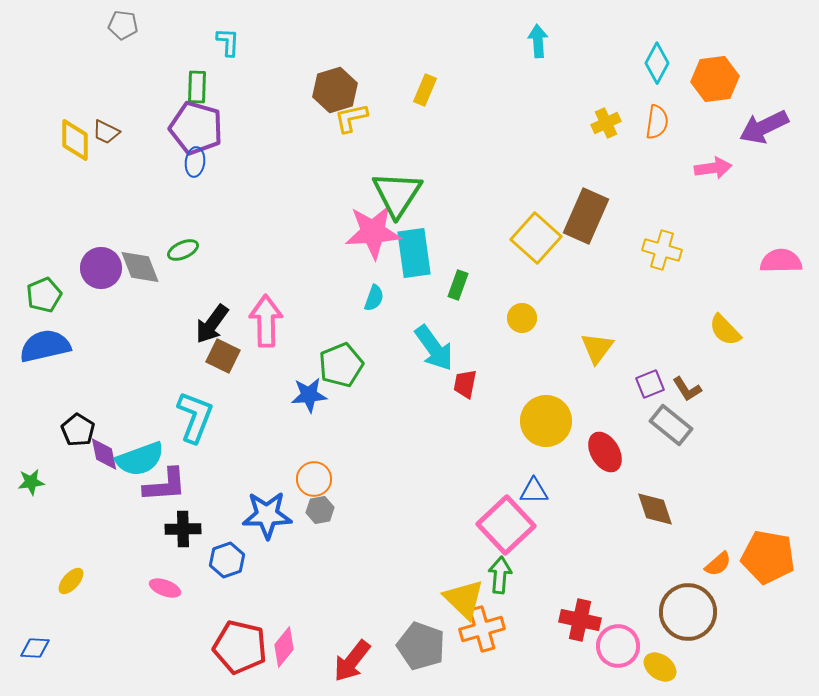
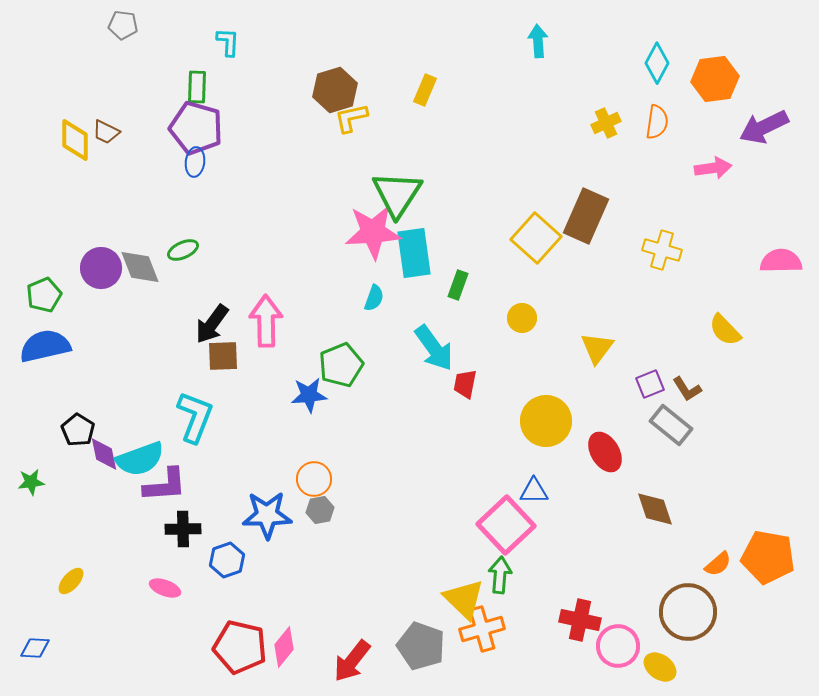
brown square at (223, 356): rotated 28 degrees counterclockwise
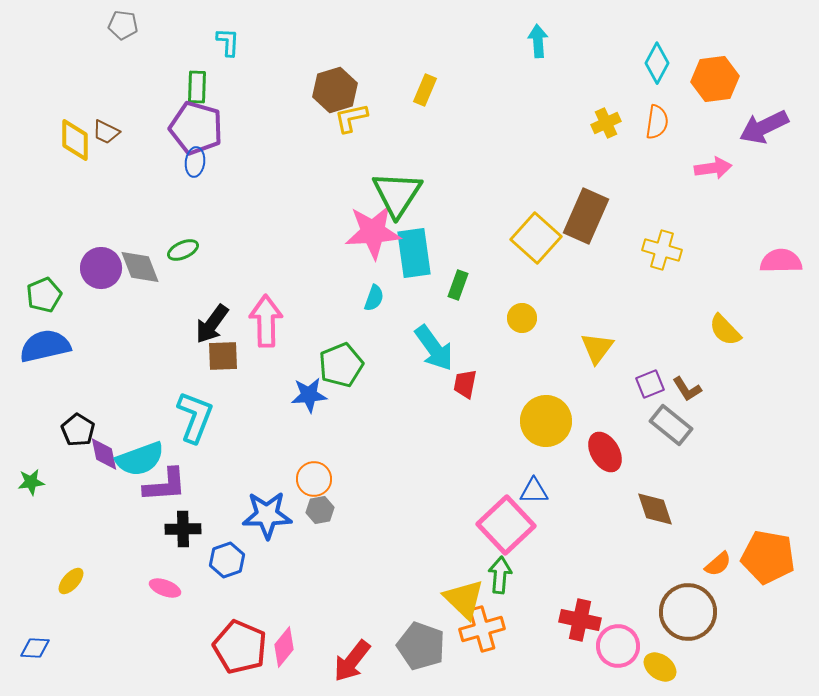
red pentagon at (240, 647): rotated 10 degrees clockwise
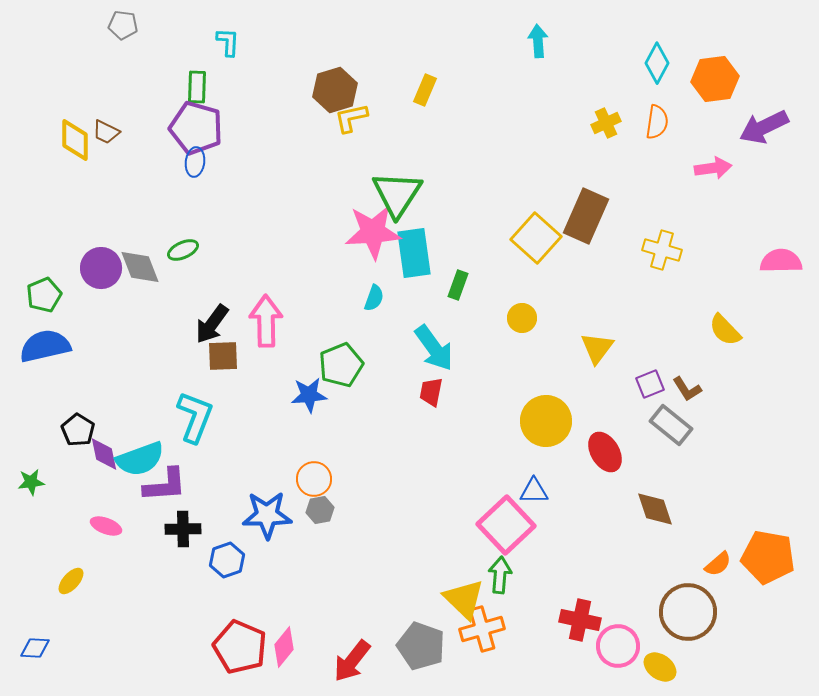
red trapezoid at (465, 384): moved 34 px left, 8 px down
pink ellipse at (165, 588): moved 59 px left, 62 px up
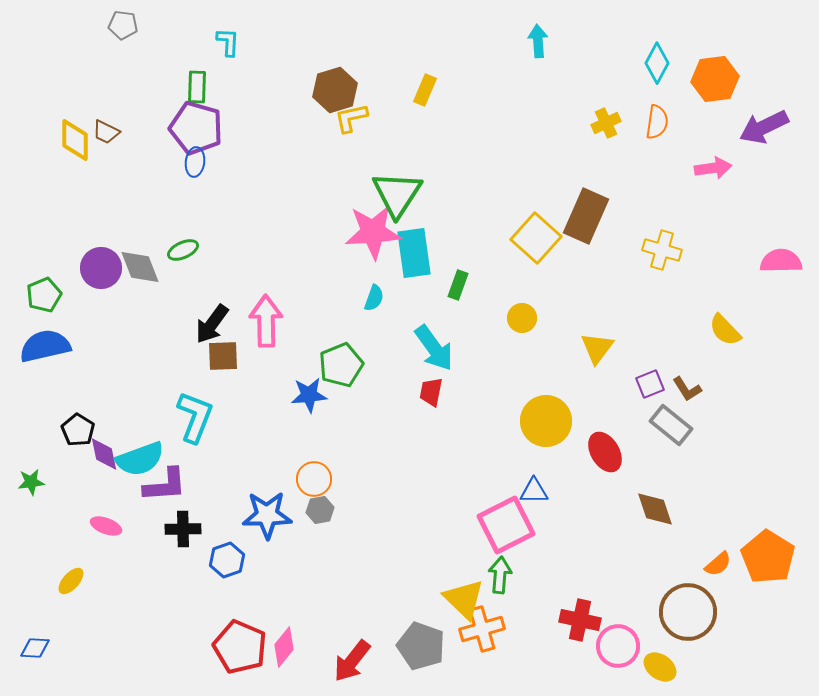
pink square at (506, 525): rotated 16 degrees clockwise
orange pentagon at (768, 557): rotated 22 degrees clockwise
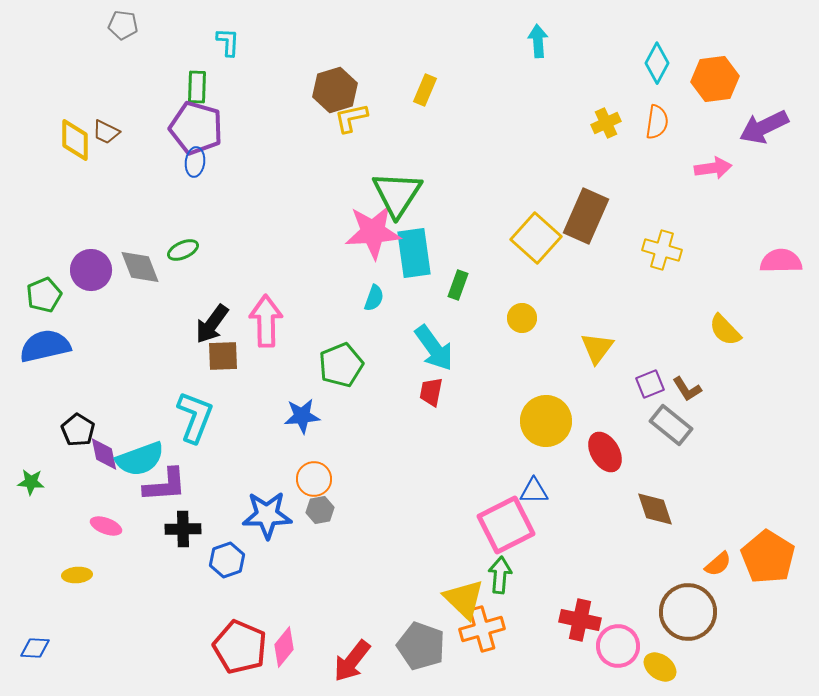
purple circle at (101, 268): moved 10 px left, 2 px down
blue star at (309, 395): moved 7 px left, 21 px down
green star at (31, 482): rotated 12 degrees clockwise
yellow ellipse at (71, 581): moved 6 px right, 6 px up; rotated 44 degrees clockwise
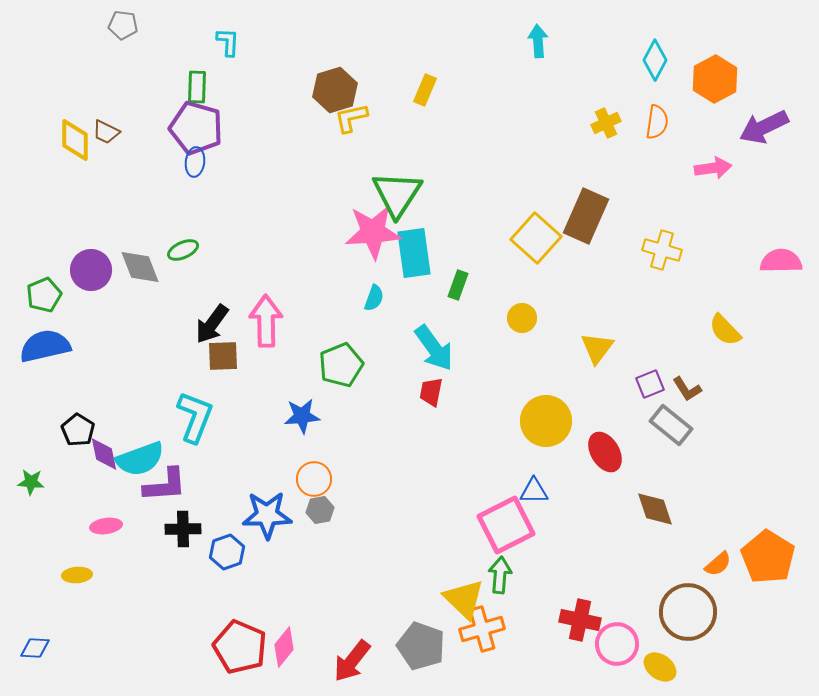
cyan diamond at (657, 63): moved 2 px left, 3 px up
orange hexagon at (715, 79): rotated 21 degrees counterclockwise
pink ellipse at (106, 526): rotated 28 degrees counterclockwise
blue hexagon at (227, 560): moved 8 px up
pink circle at (618, 646): moved 1 px left, 2 px up
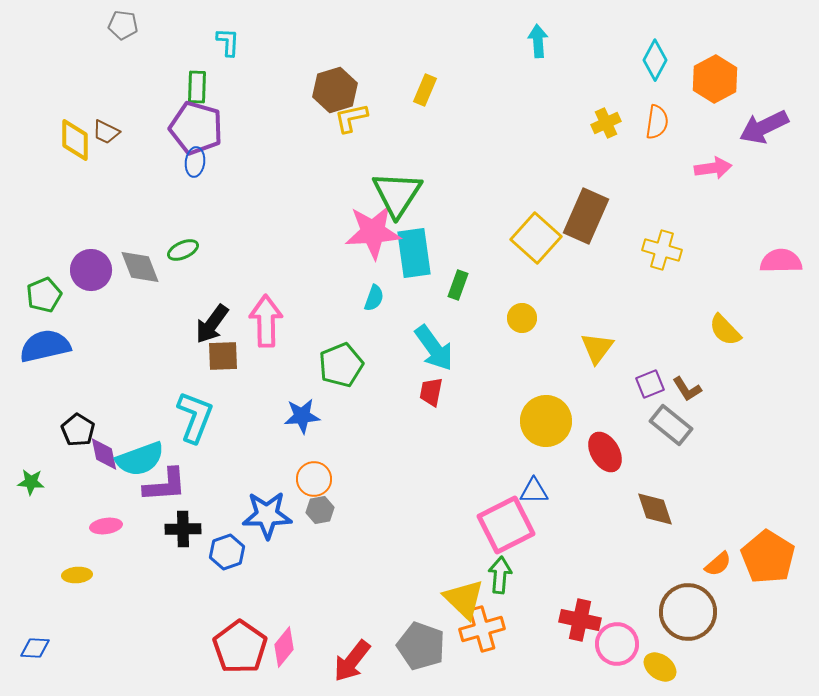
red pentagon at (240, 647): rotated 12 degrees clockwise
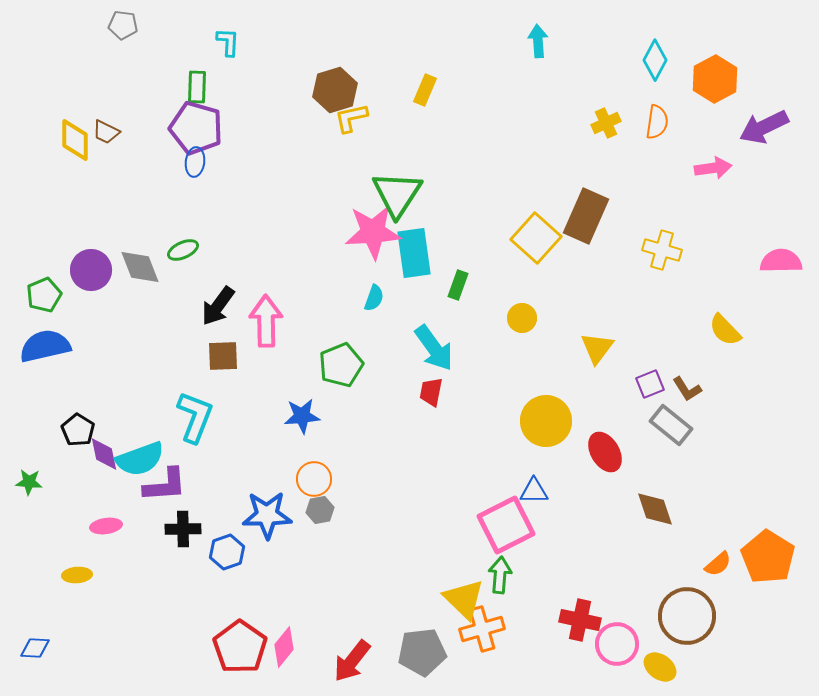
black arrow at (212, 324): moved 6 px right, 18 px up
green star at (31, 482): moved 2 px left
brown circle at (688, 612): moved 1 px left, 4 px down
gray pentagon at (421, 646): moved 1 px right, 6 px down; rotated 27 degrees counterclockwise
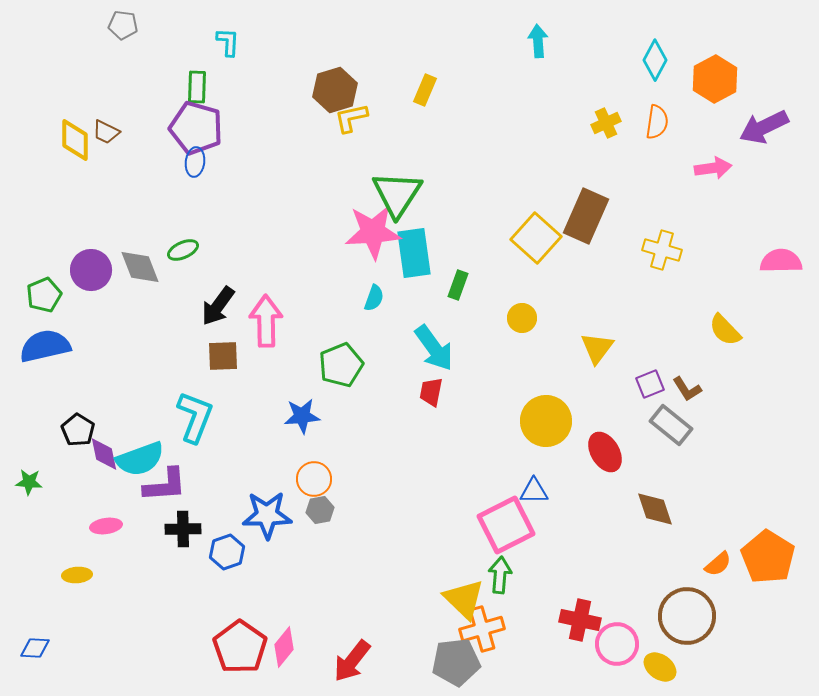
gray pentagon at (422, 652): moved 34 px right, 10 px down
